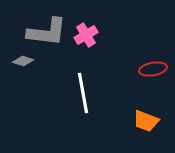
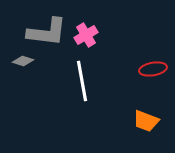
white line: moved 1 px left, 12 px up
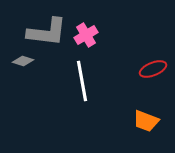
red ellipse: rotated 12 degrees counterclockwise
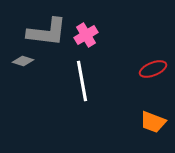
orange trapezoid: moved 7 px right, 1 px down
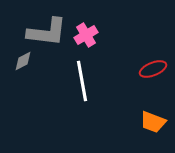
gray diamond: rotated 45 degrees counterclockwise
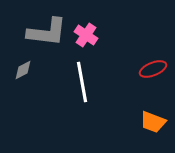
pink cross: rotated 25 degrees counterclockwise
gray diamond: moved 9 px down
white line: moved 1 px down
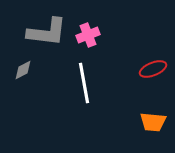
pink cross: moved 2 px right; rotated 35 degrees clockwise
white line: moved 2 px right, 1 px down
orange trapezoid: rotated 16 degrees counterclockwise
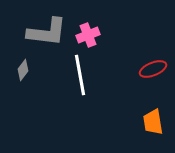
gray diamond: rotated 25 degrees counterclockwise
white line: moved 4 px left, 8 px up
orange trapezoid: rotated 76 degrees clockwise
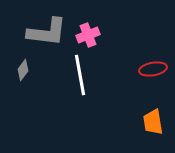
red ellipse: rotated 12 degrees clockwise
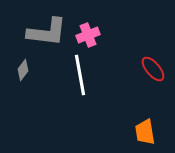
red ellipse: rotated 60 degrees clockwise
orange trapezoid: moved 8 px left, 10 px down
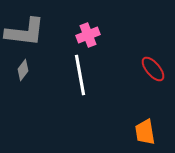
gray L-shape: moved 22 px left
